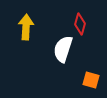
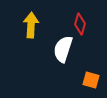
yellow arrow: moved 5 px right, 2 px up
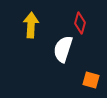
red diamond: moved 1 px up
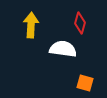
white semicircle: rotated 80 degrees clockwise
orange square: moved 6 px left, 3 px down
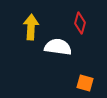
yellow arrow: moved 2 px down
white semicircle: moved 5 px left, 2 px up
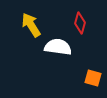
yellow arrow: moved 2 px up; rotated 35 degrees counterclockwise
orange square: moved 8 px right, 5 px up
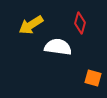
yellow arrow: rotated 90 degrees counterclockwise
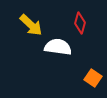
yellow arrow: rotated 105 degrees counterclockwise
orange square: rotated 18 degrees clockwise
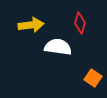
yellow arrow: rotated 50 degrees counterclockwise
